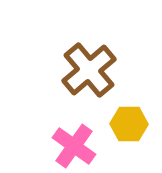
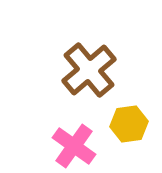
yellow hexagon: rotated 9 degrees counterclockwise
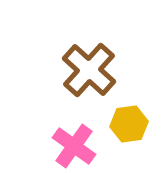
brown cross: rotated 8 degrees counterclockwise
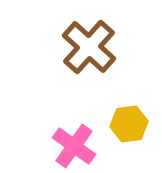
brown cross: moved 23 px up
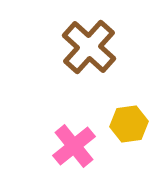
pink cross: rotated 15 degrees clockwise
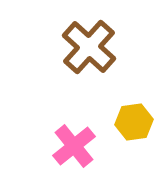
yellow hexagon: moved 5 px right, 2 px up
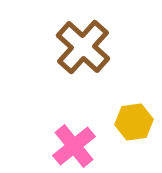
brown cross: moved 6 px left
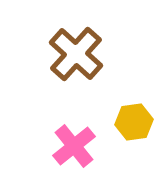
brown cross: moved 7 px left, 7 px down
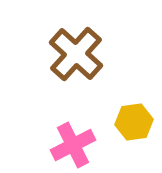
pink cross: moved 1 px left, 1 px up; rotated 12 degrees clockwise
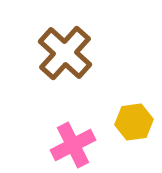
brown cross: moved 11 px left, 1 px up
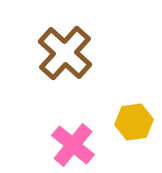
pink cross: rotated 24 degrees counterclockwise
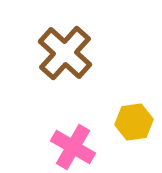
pink cross: moved 2 px down; rotated 9 degrees counterclockwise
